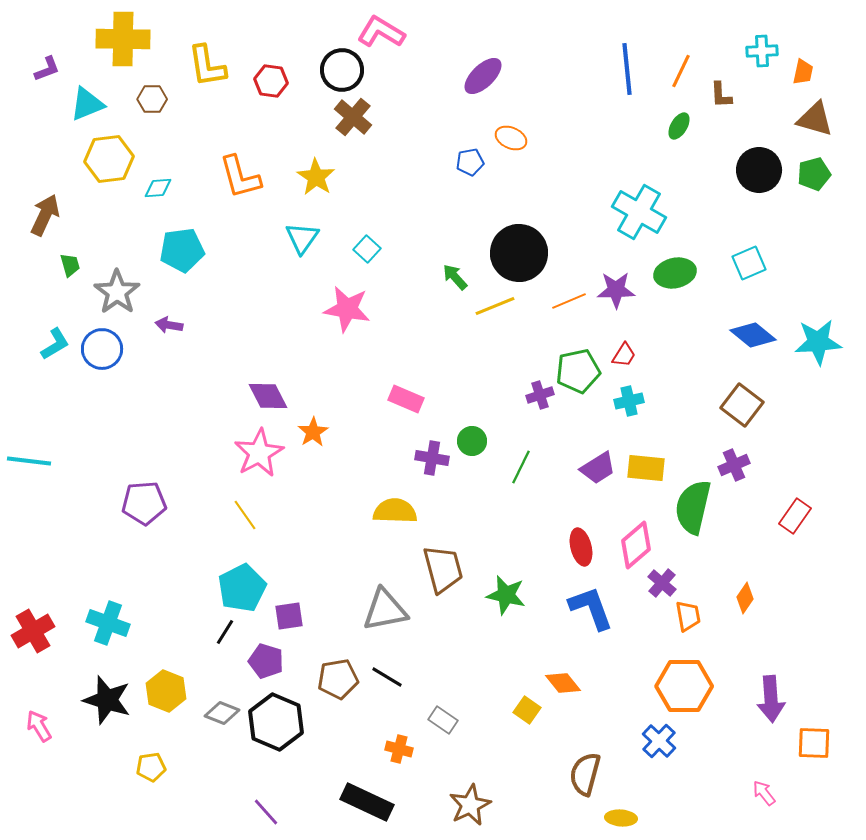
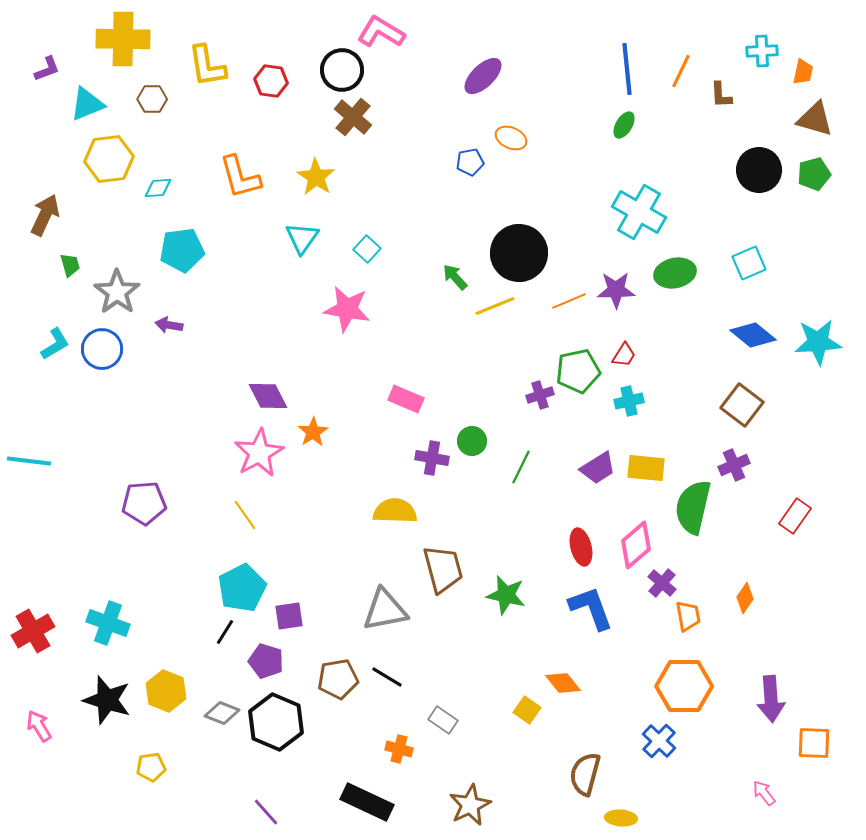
green ellipse at (679, 126): moved 55 px left, 1 px up
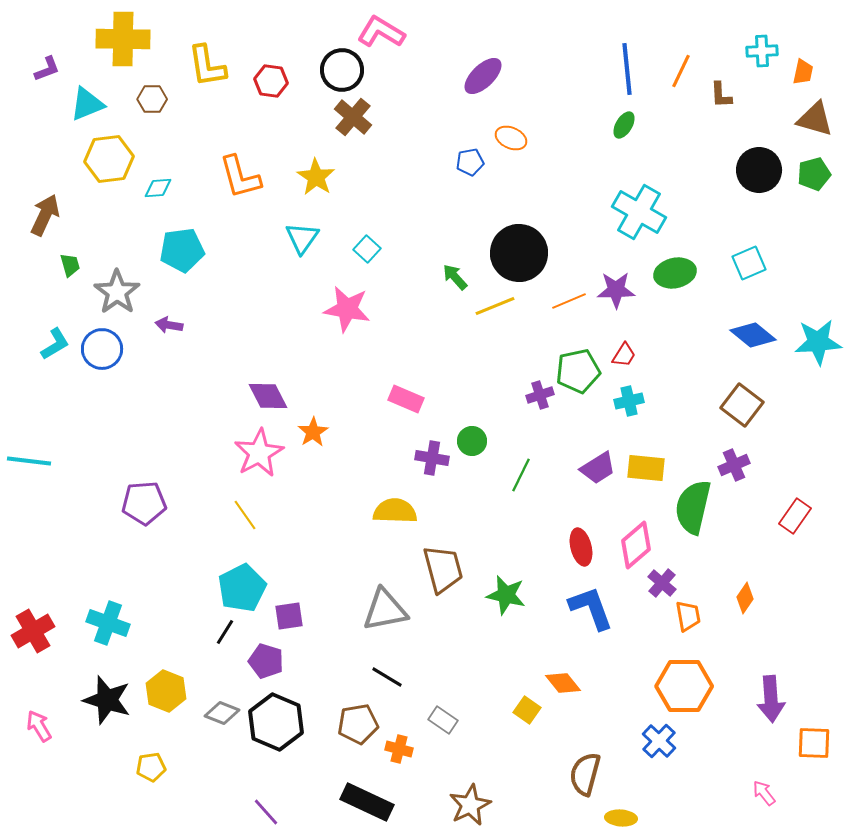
green line at (521, 467): moved 8 px down
brown pentagon at (338, 679): moved 20 px right, 45 px down
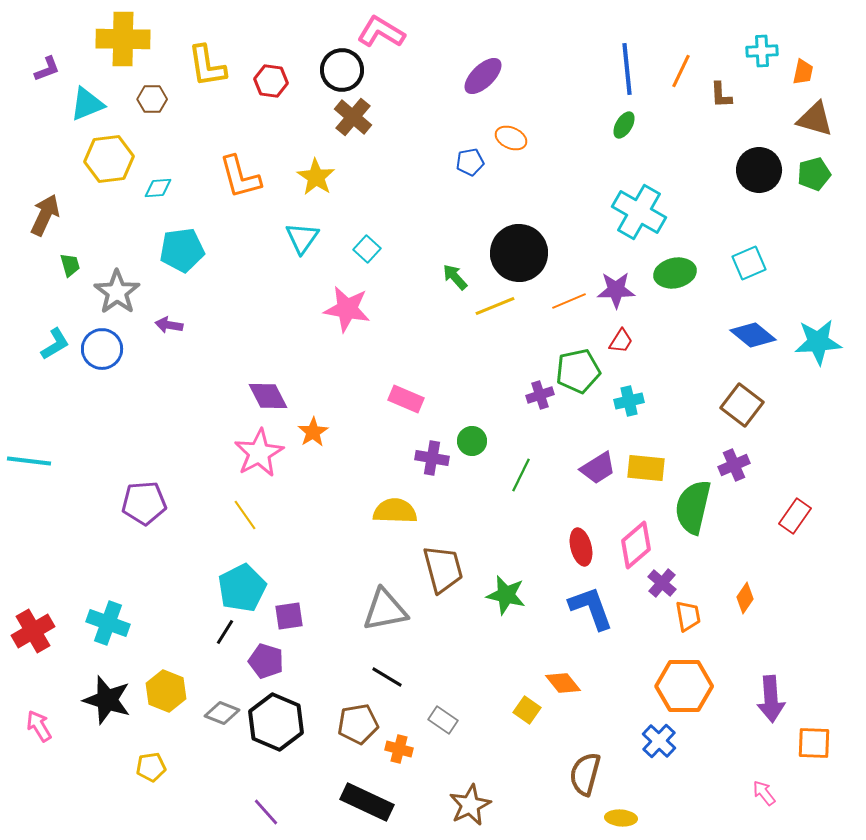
red trapezoid at (624, 355): moved 3 px left, 14 px up
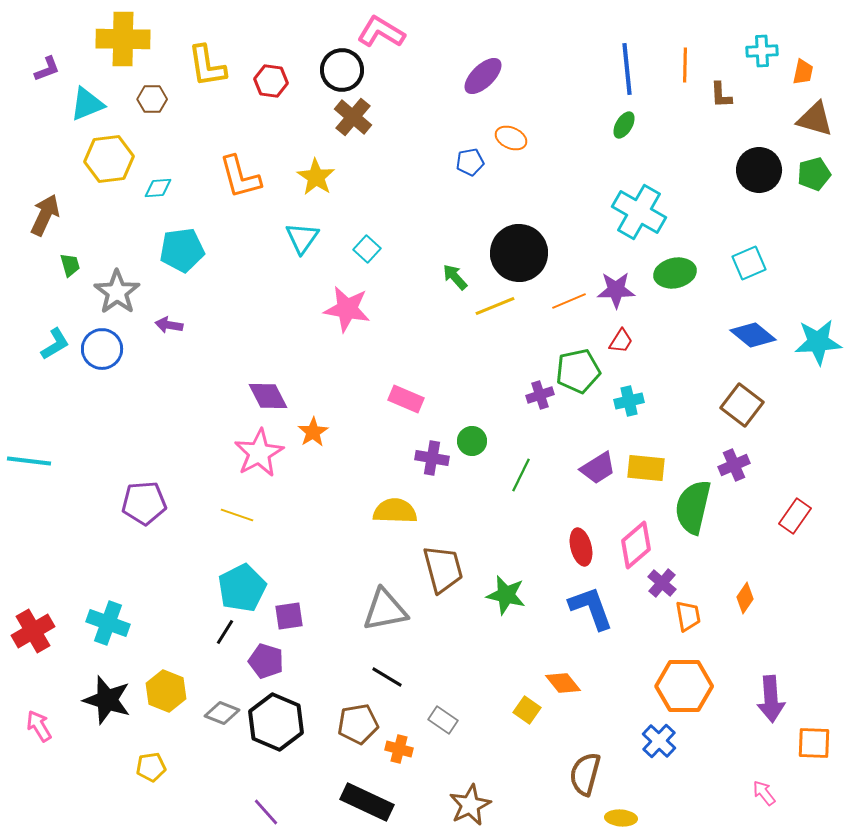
orange line at (681, 71): moved 4 px right, 6 px up; rotated 24 degrees counterclockwise
yellow line at (245, 515): moved 8 px left; rotated 36 degrees counterclockwise
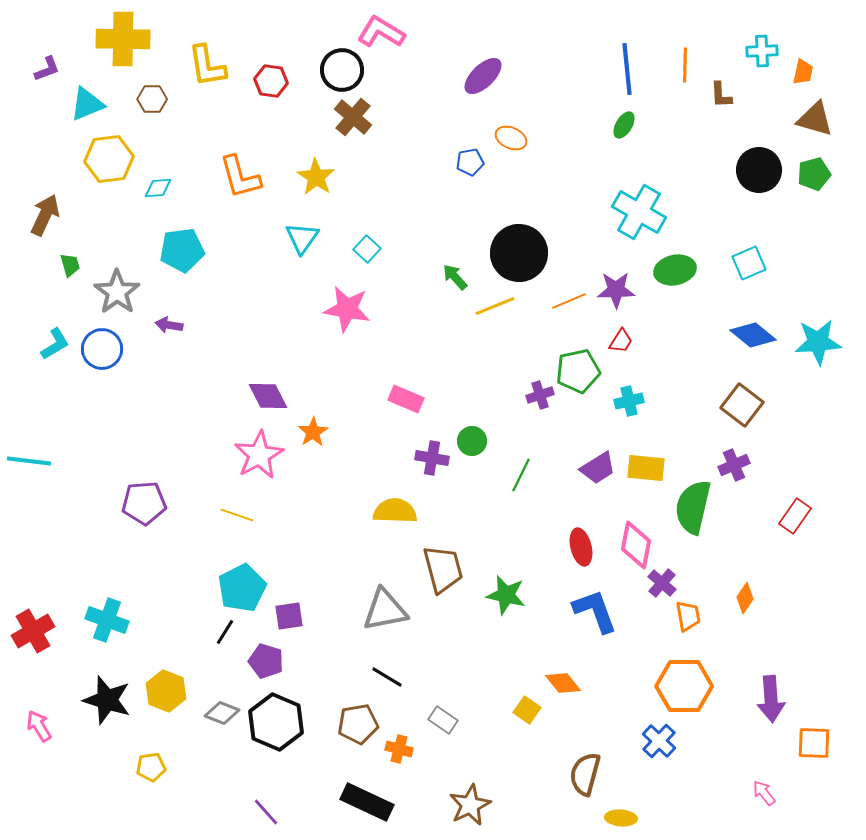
green ellipse at (675, 273): moved 3 px up
pink star at (259, 453): moved 2 px down
pink diamond at (636, 545): rotated 39 degrees counterclockwise
blue L-shape at (591, 608): moved 4 px right, 3 px down
cyan cross at (108, 623): moved 1 px left, 3 px up
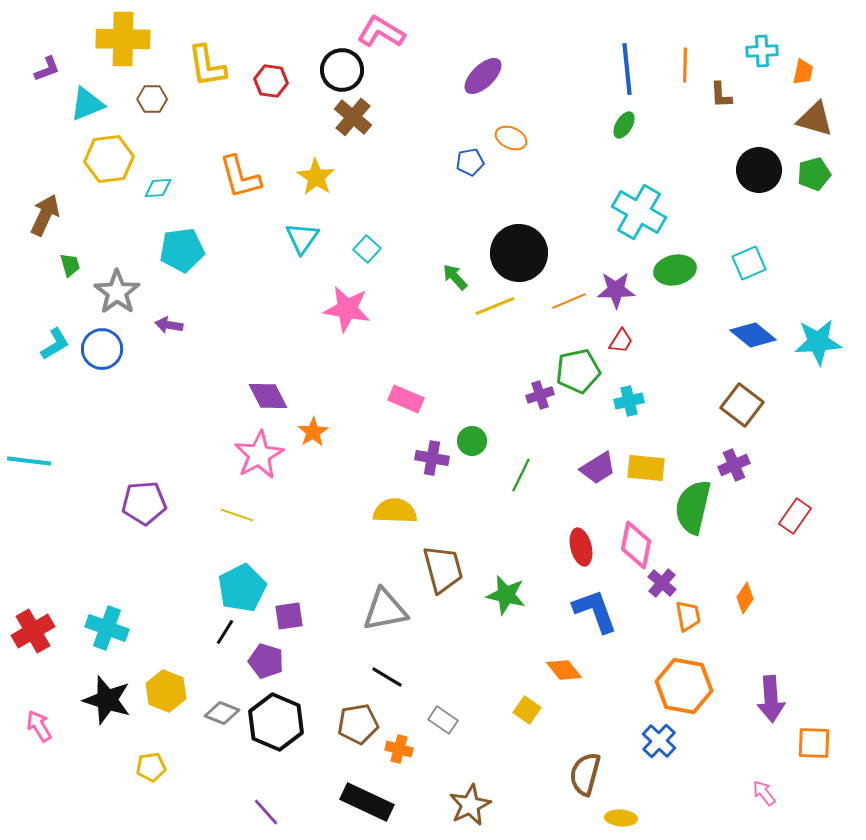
cyan cross at (107, 620): moved 8 px down
orange diamond at (563, 683): moved 1 px right, 13 px up
orange hexagon at (684, 686): rotated 10 degrees clockwise
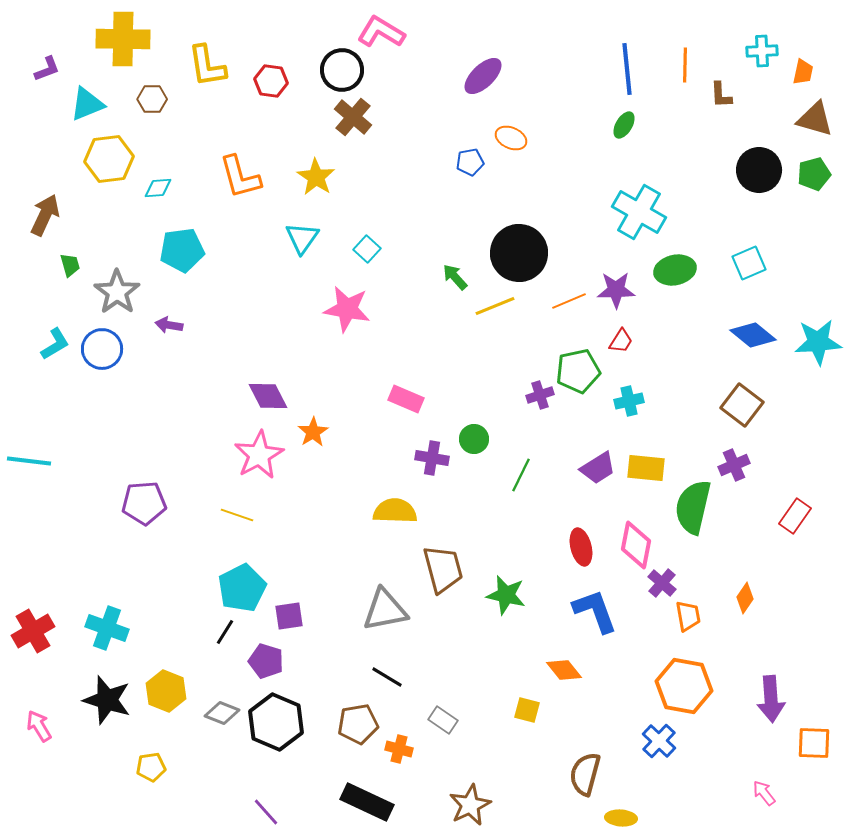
green circle at (472, 441): moved 2 px right, 2 px up
yellow square at (527, 710): rotated 20 degrees counterclockwise
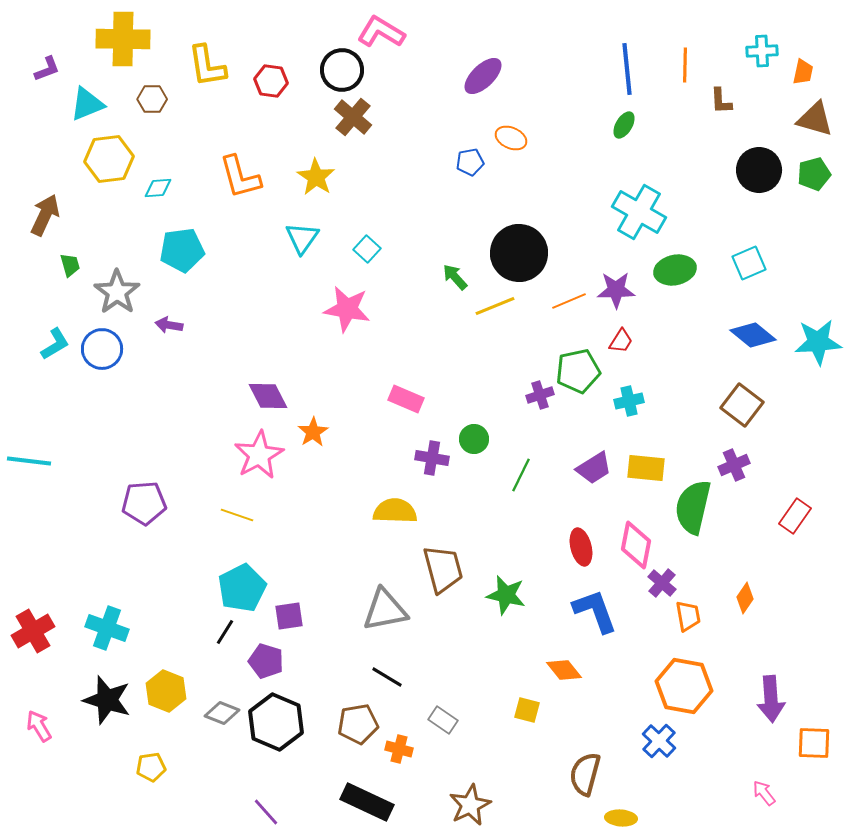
brown L-shape at (721, 95): moved 6 px down
purple trapezoid at (598, 468): moved 4 px left
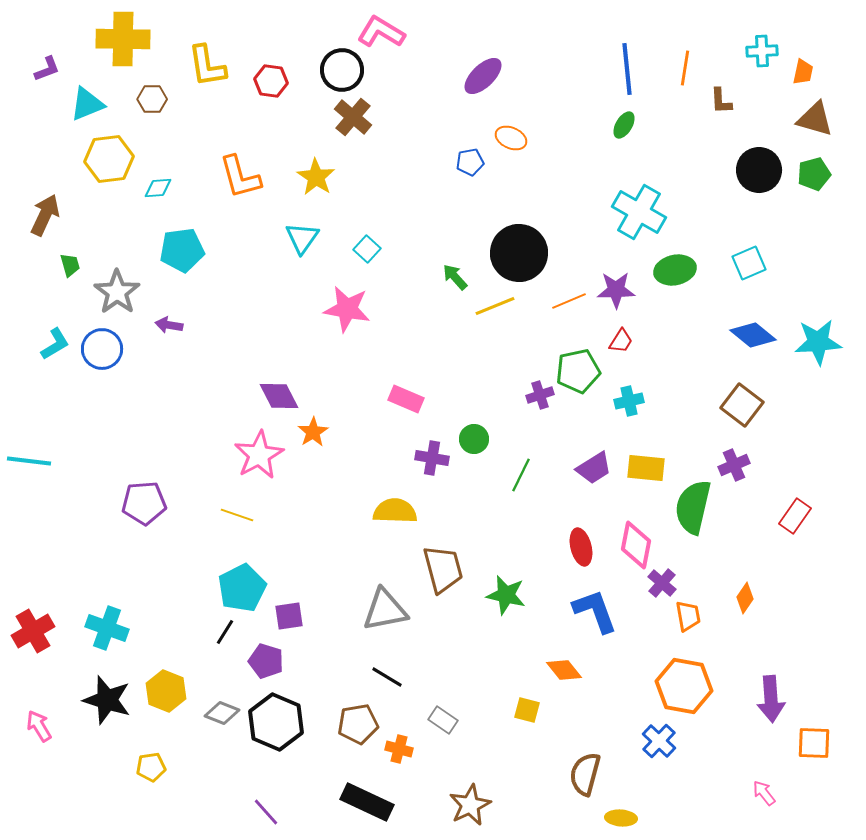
orange line at (685, 65): moved 3 px down; rotated 8 degrees clockwise
purple diamond at (268, 396): moved 11 px right
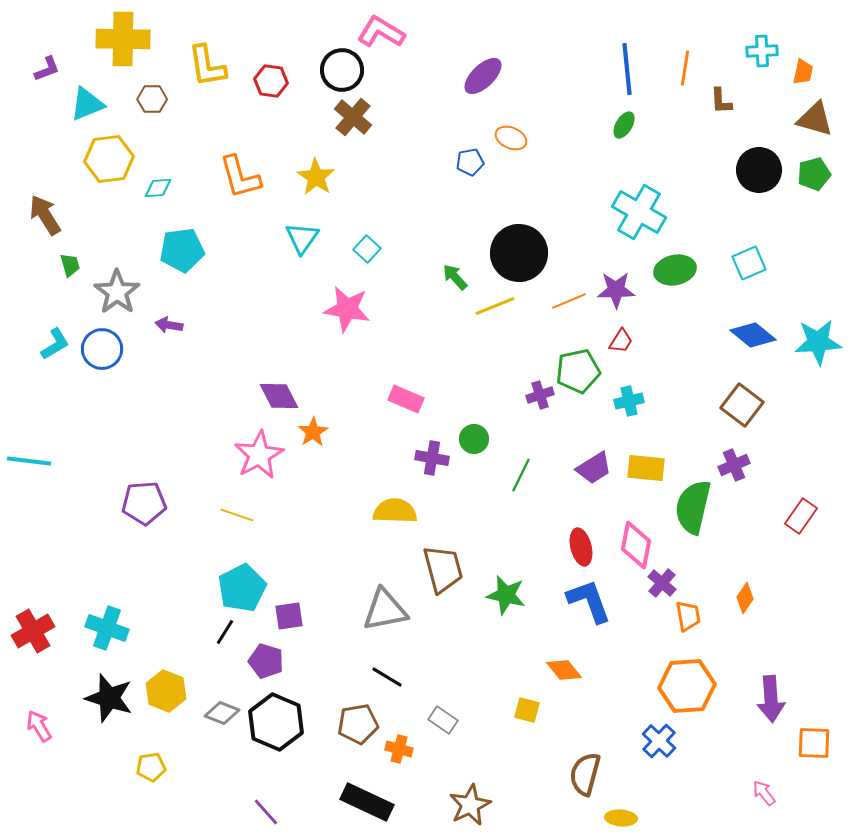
brown arrow at (45, 215): rotated 57 degrees counterclockwise
red rectangle at (795, 516): moved 6 px right
blue L-shape at (595, 611): moved 6 px left, 10 px up
orange hexagon at (684, 686): moved 3 px right; rotated 14 degrees counterclockwise
black star at (107, 700): moved 2 px right, 2 px up
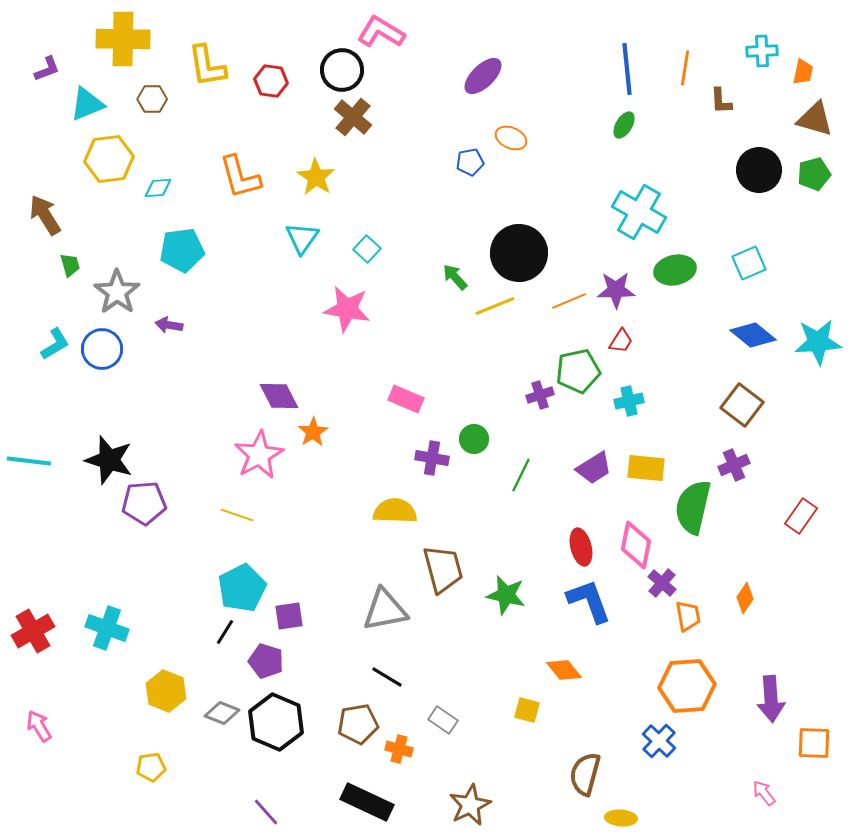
black star at (109, 698): moved 238 px up
